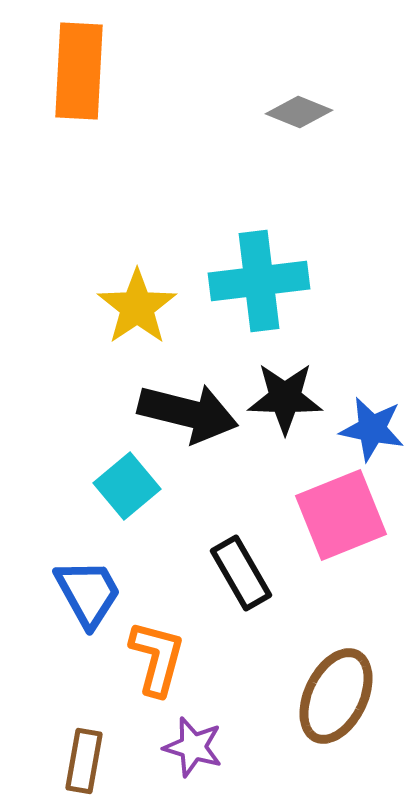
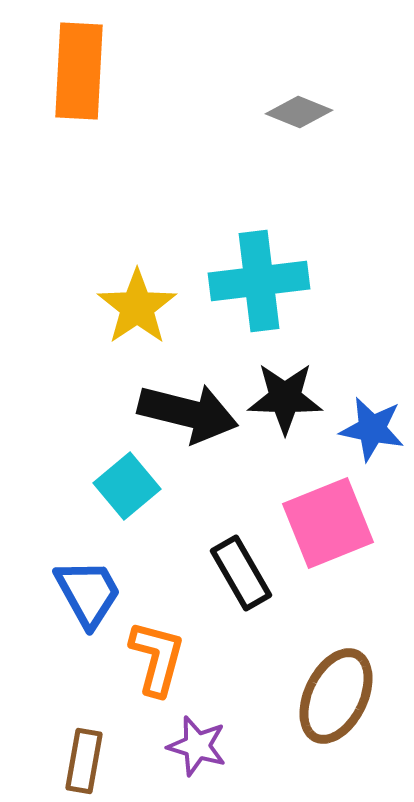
pink square: moved 13 px left, 8 px down
purple star: moved 4 px right, 1 px up
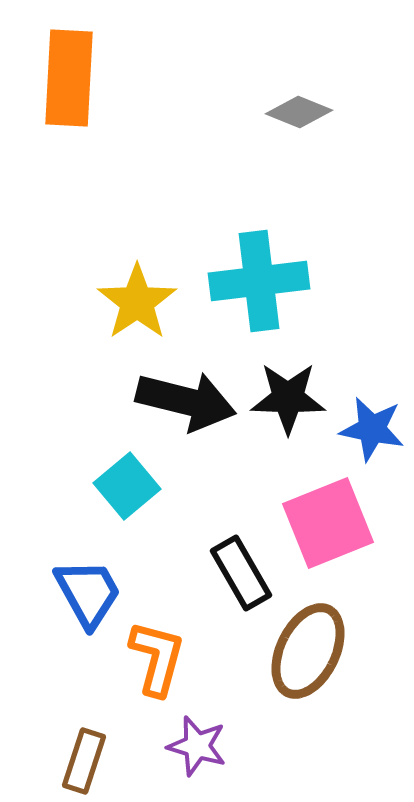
orange rectangle: moved 10 px left, 7 px down
yellow star: moved 5 px up
black star: moved 3 px right
black arrow: moved 2 px left, 12 px up
brown ellipse: moved 28 px left, 45 px up
brown rectangle: rotated 8 degrees clockwise
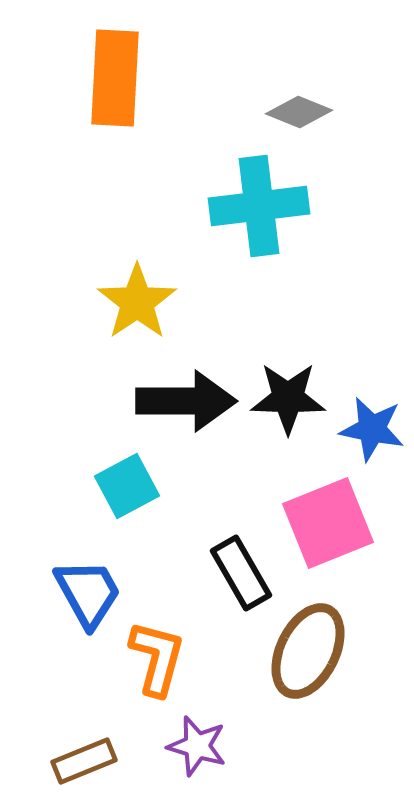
orange rectangle: moved 46 px right
cyan cross: moved 75 px up
black arrow: rotated 14 degrees counterclockwise
cyan square: rotated 12 degrees clockwise
brown rectangle: rotated 50 degrees clockwise
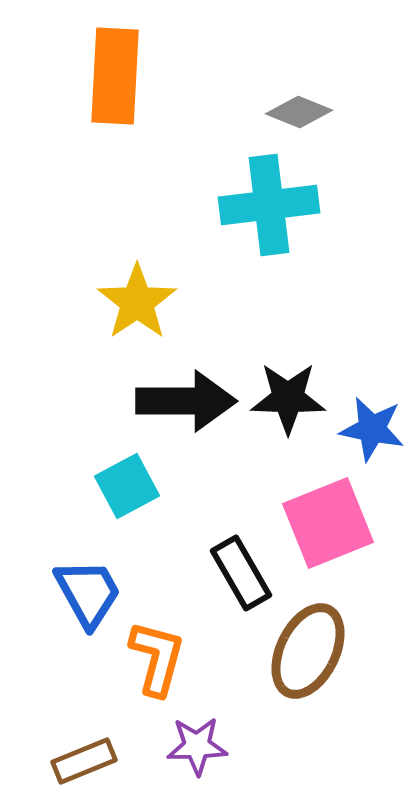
orange rectangle: moved 2 px up
cyan cross: moved 10 px right, 1 px up
purple star: rotated 18 degrees counterclockwise
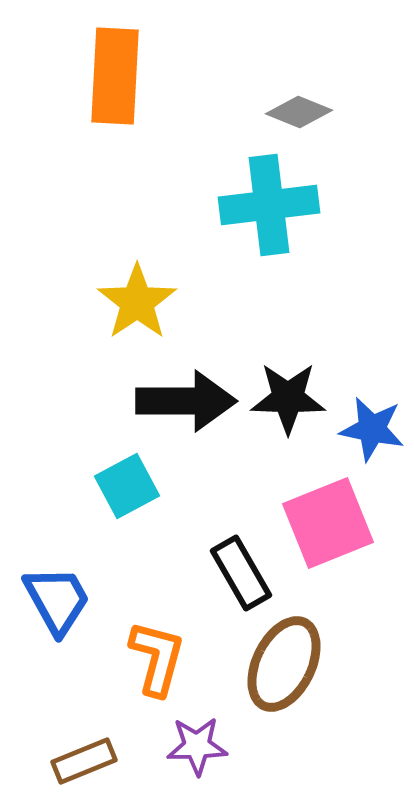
blue trapezoid: moved 31 px left, 7 px down
brown ellipse: moved 24 px left, 13 px down
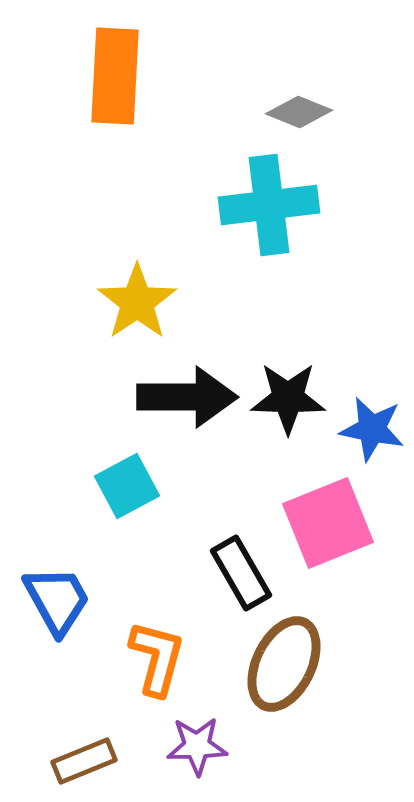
black arrow: moved 1 px right, 4 px up
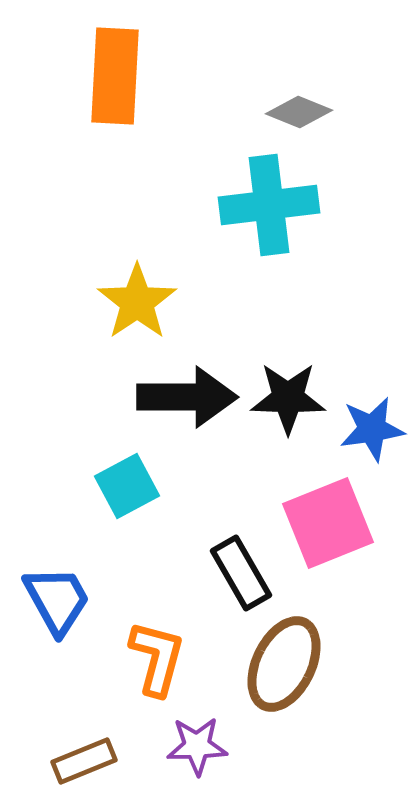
blue star: rotated 20 degrees counterclockwise
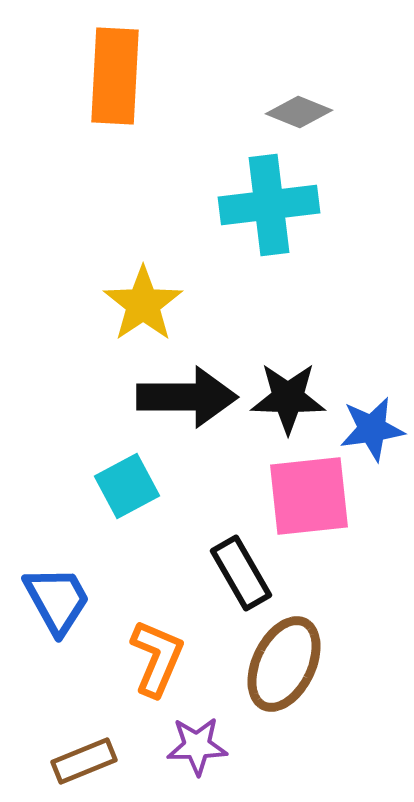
yellow star: moved 6 px right, 2 px down
pink square: moved 19 px left, 27 px up; rotated 16 degrees clockwise
orange L-shape: rotated 8 degrees clockwise
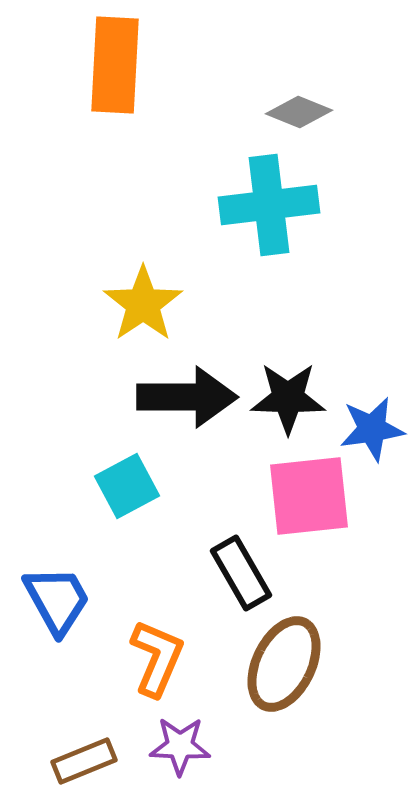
orange rectangle: moved 11 px up
purple star: moved 17 px left; rotated 4 degrees clockwise
